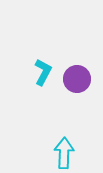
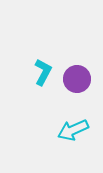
cyan arrow: moved 9 px right, 23 px up; rotated 116 degrees counterclockwise
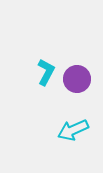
cyan L-shape: moved 3 px right
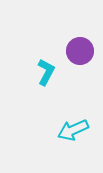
purple circle: moved 3 px right, 28 px up
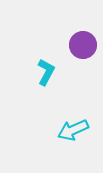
purple circle: moved 3 px right, 6 px up
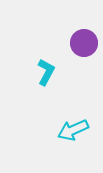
purple circle: moved 1 px right, 2 px up
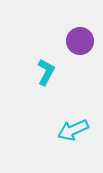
purple circle: moved 4 px left, 2 px up
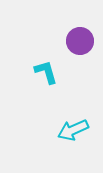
cyan L-shape: rotated 44 degrees counterclockwise
